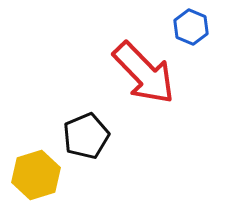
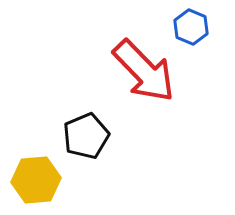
red arrow: moved 2 px up
yellow hexagon: moved 5 px down; rotated 12 degrees clockwise
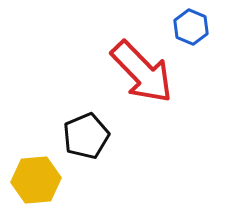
red arrow: moved 2 px left, 1 px down
